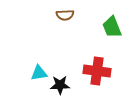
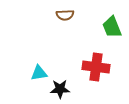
red cross: moved 1 px left, 4 px up
black star: moved 4 px down
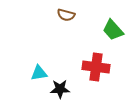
brown semicircle: moved 1 px right; rotated 18 degrees clockwise
green trapezoid: moved 1 px right, 3 px down; rotated 20 degrees counterclockwise
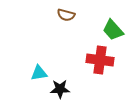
red cross: moved 4 px right, 7 px up
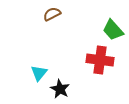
brown semicircle: moved 14 px left, 1 px up; rotated 138 degrees clockwise
cyan triangle: rotated 42 degrees counterclockwise
black star: rotated 30 degrees clockwise
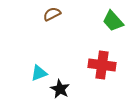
green trapezoid: moved 9 px up
red cross: moved 2 px right, 5 px down
cyan triangle: rotated 30 degrees clockwise
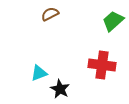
brown semicircle: moved 2 px left
green trapezoid: rotated 90 degrees clockwise
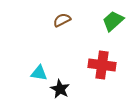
brown semicircle: moved 12 px right, 6 px down
cyan triangle: rotated 30 degrees clockwise
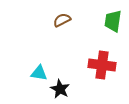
green trapezoid: rotated 40 degrees counterclockwise
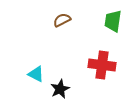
cyan triangle: moved 3 px left, 1 px down; rotated 18 degrees clockwise
black star: rotated 18 degrees clockwise
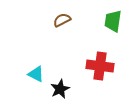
red cross: moved 2 px left, 1 px down
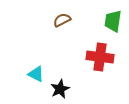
red cross: moved 9 px up
